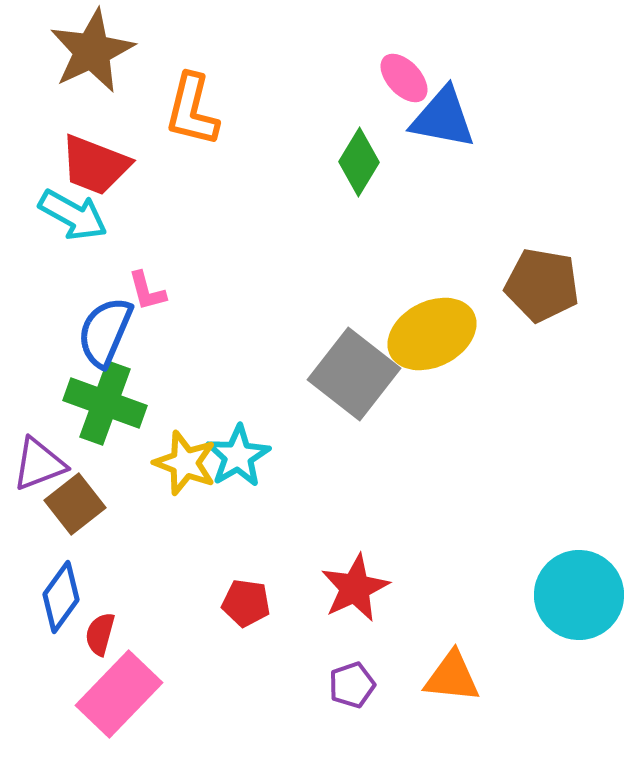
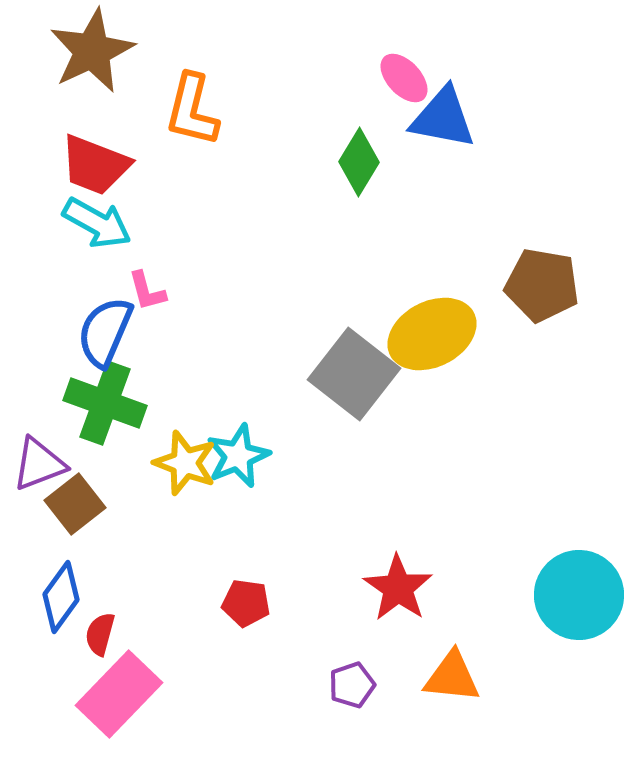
cyan arrow: moved 24 px right, 8 px down
cyan star: rotated 8 degrees clockwise
red star: moved 43 px right; rotated 12 degrees counterclockwise
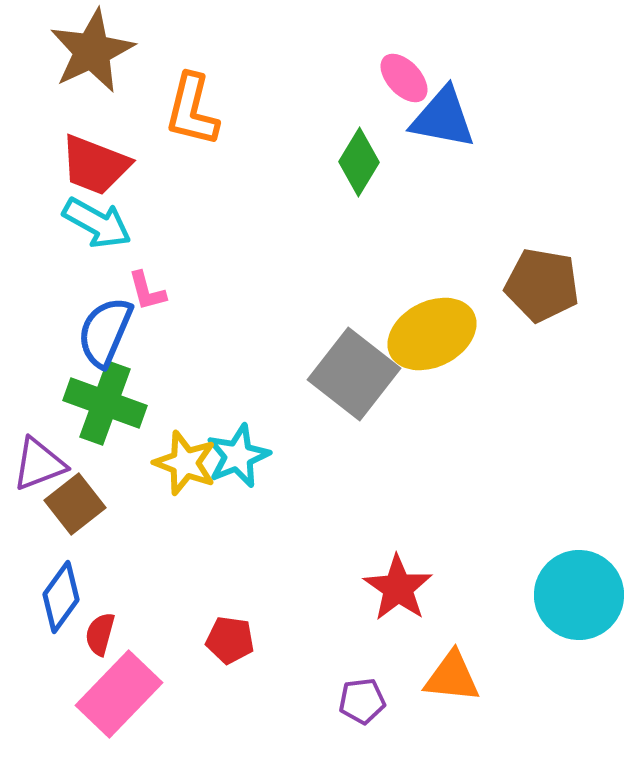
red pentagon: moved 16 px left, 37 px down
purple pentagon: moved 10 px right, 16 px down; rotated 12 degrees clockwise
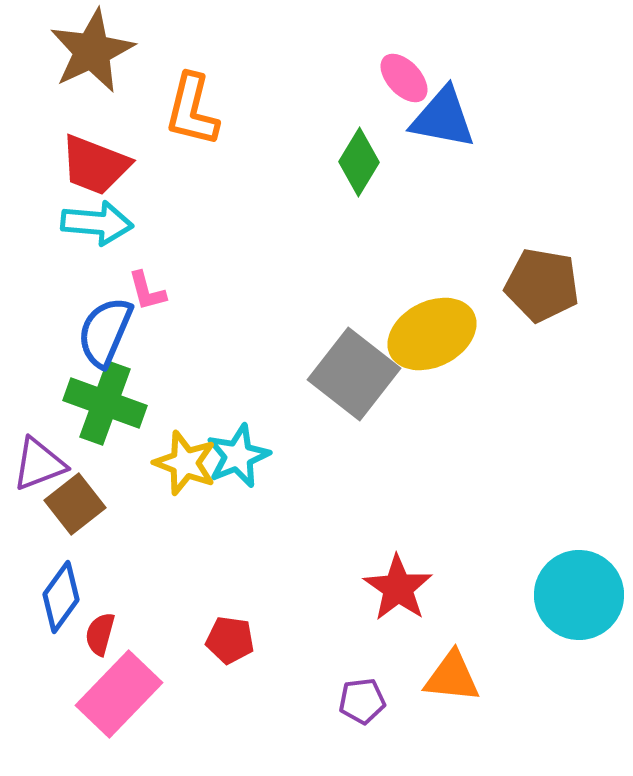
cyan arrow: rotated 24 degrees counterclockwise
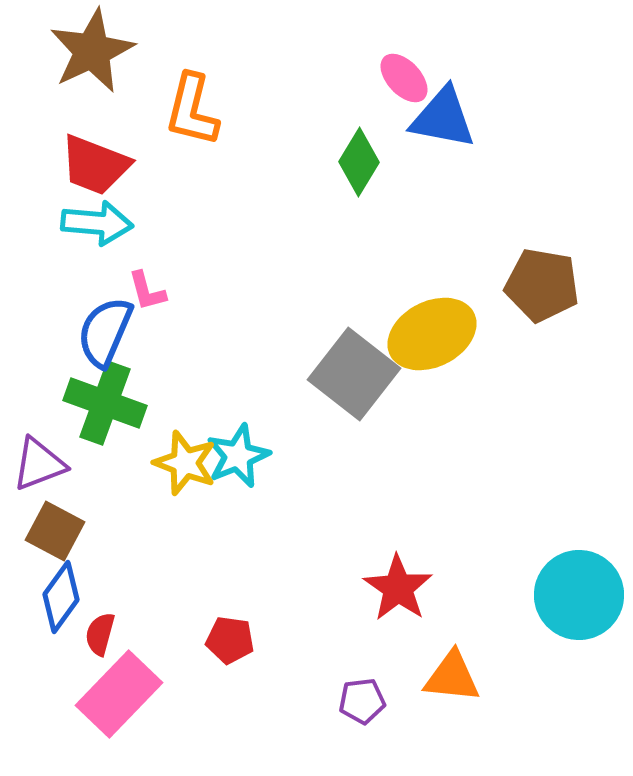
brown square: moved 20 px left, 27 px down; rotated 24 degrees counterclockwise
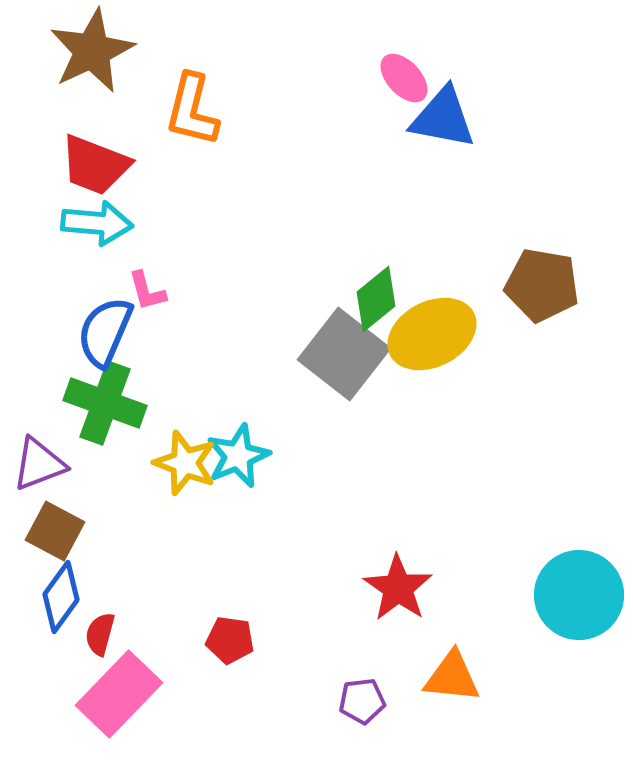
green diamond: moved 17 px right, 137 px down; rotated 20 degrees clockwise
gray square: moved 10 px left, 20 px up
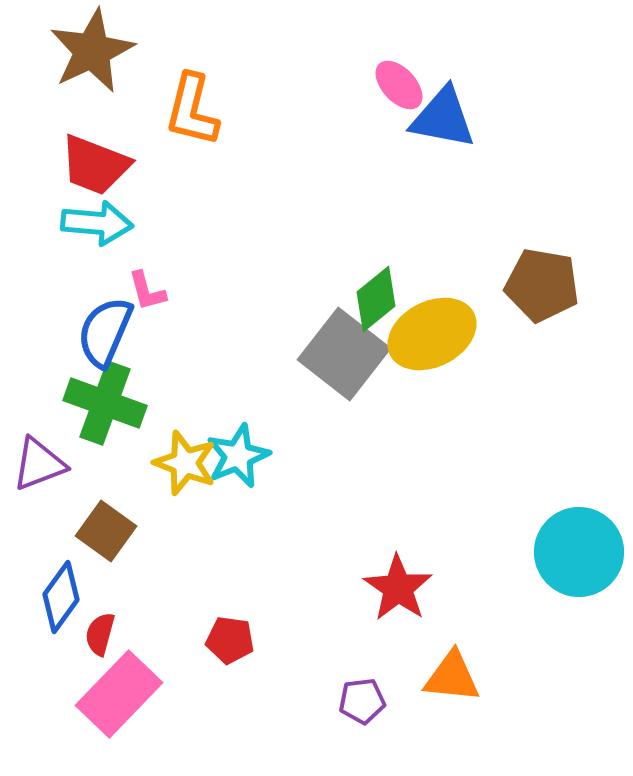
pink ellipse: moved 5 px left, 7 px down
brown square: moved 51 px right; rotated 8 degrees clockwise
cyan circle: moved 43 px up
